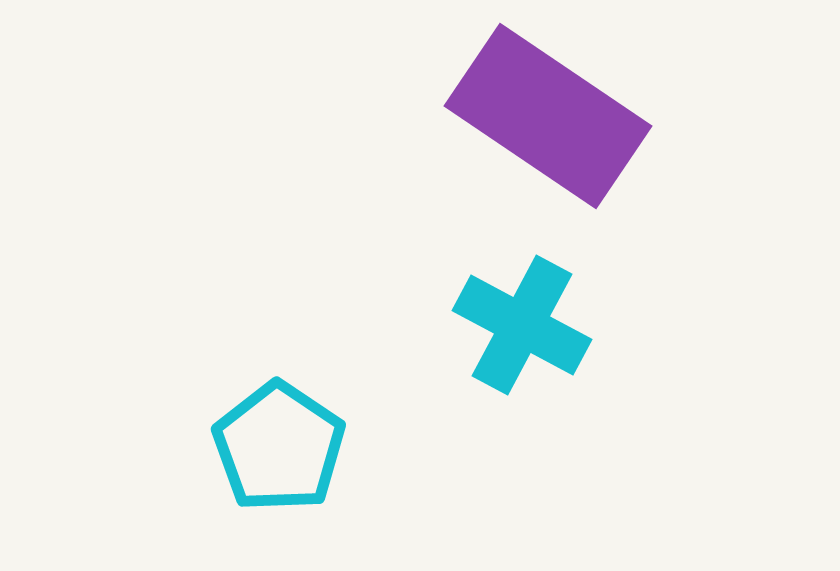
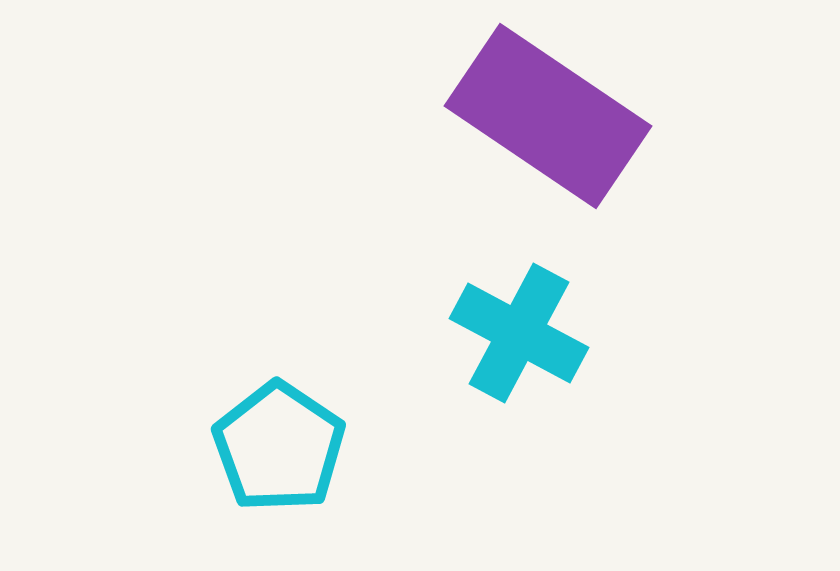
cyan cross: moved 3 px left, 8 px down
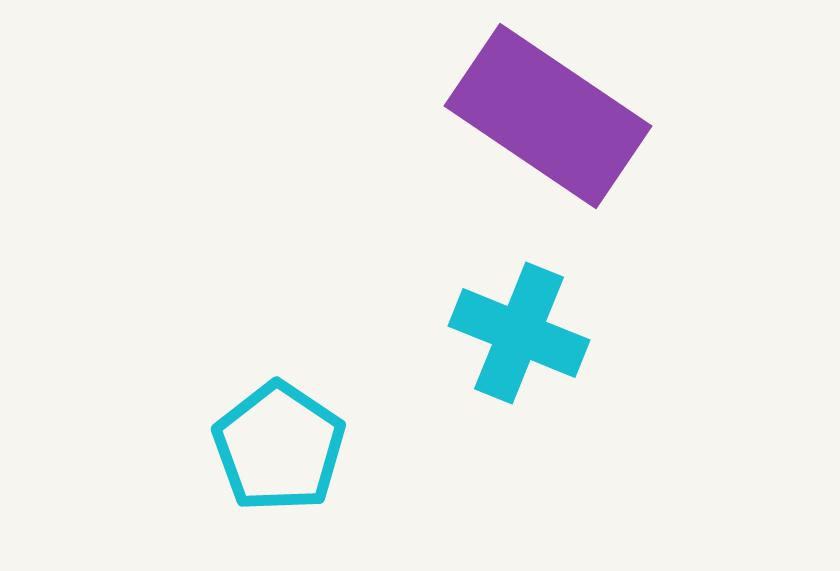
cyan cross: rotated 6 degrees counterclockwise
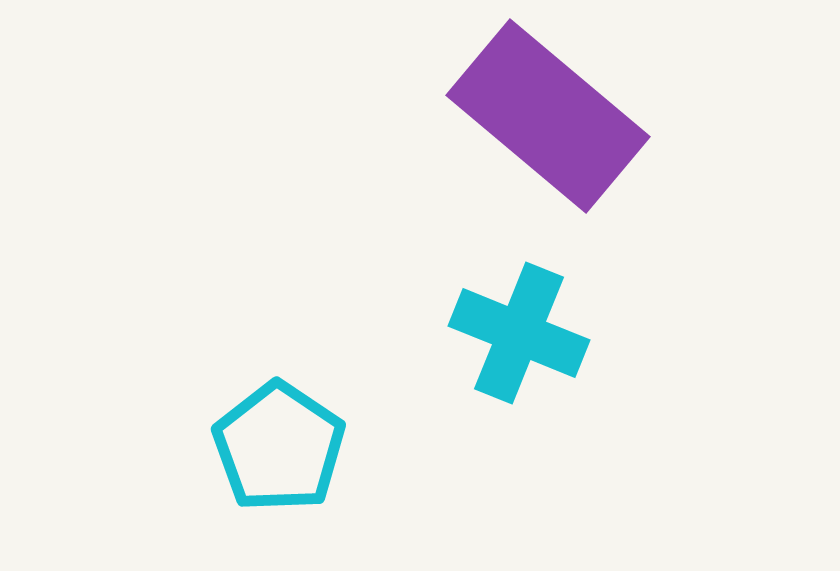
purple rectangle: rotated 6 degrees clockwise
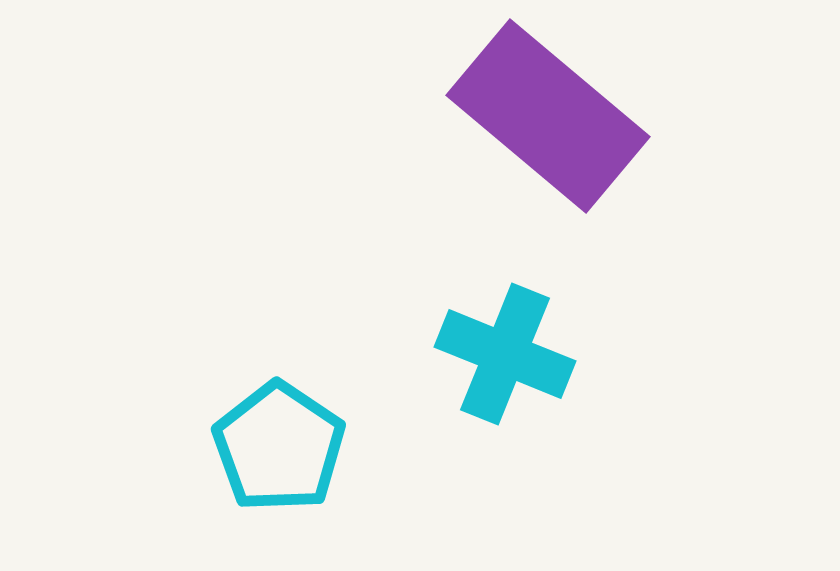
cyan cross: moved 14 px left, 21 px down
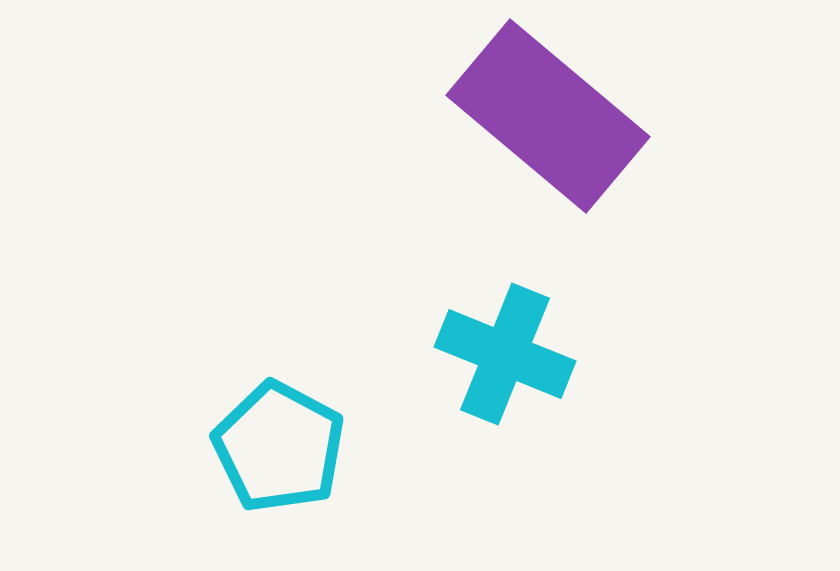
cyan pentagon: rotated 6 degrees counterclockwise
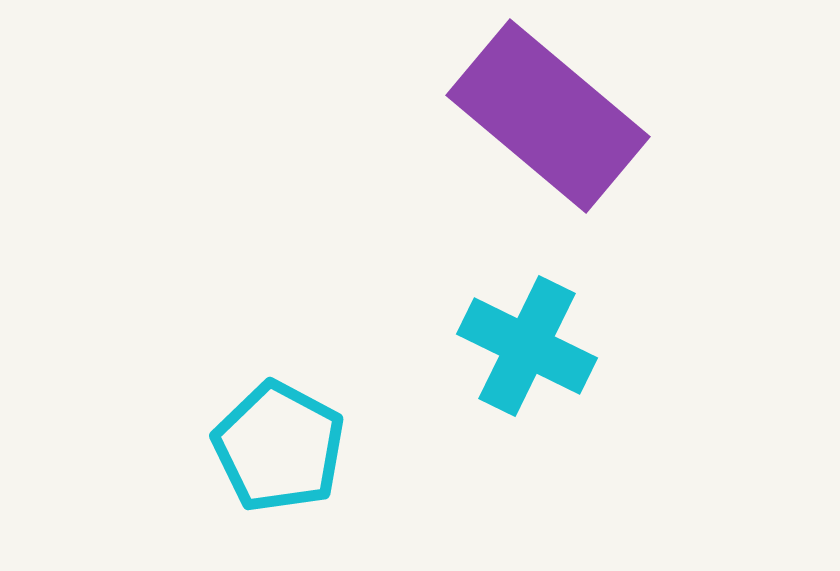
cyan cross: moved 22 px right, 8 px up; rotated 4 degrees clockwise
